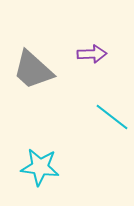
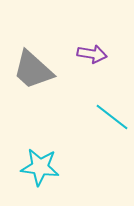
purple arrow: rotated 12 degrees clockwise
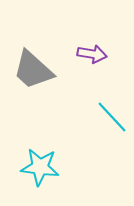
cyan line: rotated 9 degrees clockwise
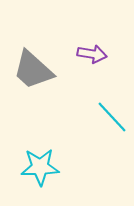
cyan star: rotated 9 degrees counterclockwise
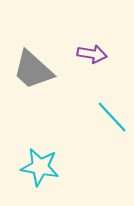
cyan star: rotated 12 degrees clockwise
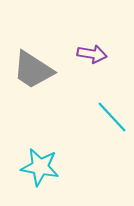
gray trapezoid: rotated 9 degrees counterclockwise
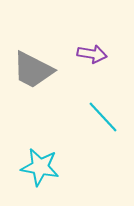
gray trapezoid: rotated 6 degrees counterclockwise
cyan line: moved 9 px left
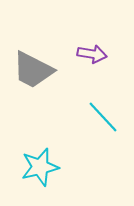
cyan star: rotated 24 degrees counterclockwise
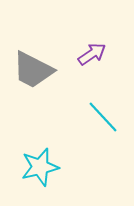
purple arrow: rotated 44 degrees counterclockwise
